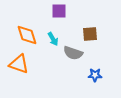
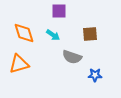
orange diamond: moved 3 px left, 2 px up
cyan arrow: moved 4 px up; rotated 24 degrees counterclockwise
gray semicircle: moved 1 px left, 4 px down
orange triangle: rotated 35 degrees counterclockwise
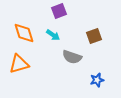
purple square: rotated 21 degrees counterclockwise
brown square: moved 4 px right, 2 px down; rotated 14 degrees counterclockwise
blue star: moved 2 px right, 5 px down; rotated 16 degrees counterclockwise
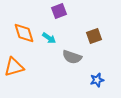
cyan arrow: moved 4 px left, 3 px down
orange triangle: moved 5 px left, 3 px down
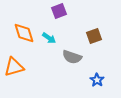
blue star: rotated 24 degrees counterclockwise
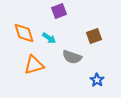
orange triangle: moved 20 px right, 2 px up
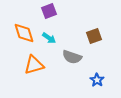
purple square: moved 10 px left
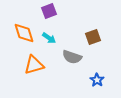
brown square: moved 1 px left, 1 px down
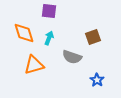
purple square: rotated 28 degrees clockwise
cyan arrow: rotated 104 degrees counterclockwise
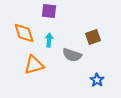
cyan arrow: moved 2 px down; rotated 16 degrees counterclockwise
gray semicircle: moved 2 px up
